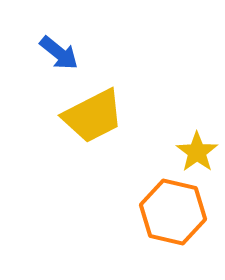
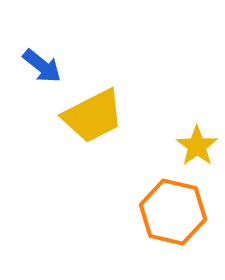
blue arrow: moved 17 px left, 13 px down
yellow star: moved 6 px up
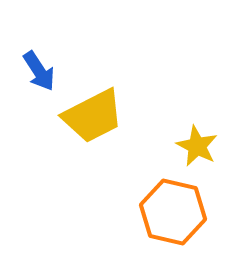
blue arrow: moved 3 px left, 5 px down; rotated 18 degrees clockwise
yellow star: rotated 9 degrees counterclockwise
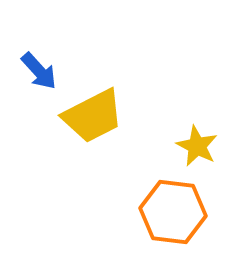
blue arrow: rotated 9 degrees counterclockwise
orange hexagon: rotated 6 degrees counterclockwise
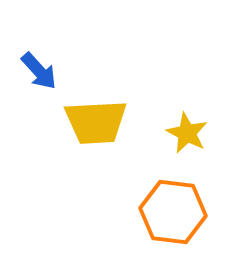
yellow trapezoid: moved 3 px right, 6 px down; rotated 24 degrees clockwise
yellow star: moved 10 px left, 13 px up
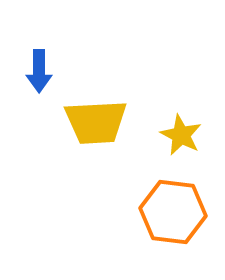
blue arrow: rotated 42 degrees clockwise
yellow star: moved 6 px left, 2 px down
